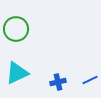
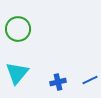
green circle: moved 2 px right
cyan triangle: rotated 25 degrees counterclockwise
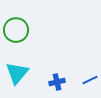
green circle: moved 2 px left, 1 px down
blue cross: moved 1 px left
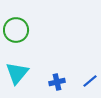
blue line: moved 1 px down; rotated 14 degrees counterclockwise
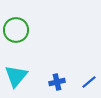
cyan triangle: moved 1 px left, 3 px down
blue line: moved 1 px left, 1 px down
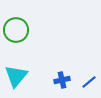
blue cross: moved 5 px right, 2 px up
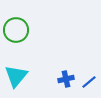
blue cross: moved 4 px right, 1 px up
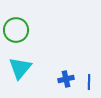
cyan triangle: moved 4 px right, 8 px up
blue line: rotated 49 degrees counterclockwise
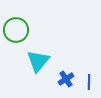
cyan triangle: moved 18 px right, 7 px up
blue cross: rotated 21 degrees counterclockwise
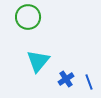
green circle: moved 12 px right, 13 px up
blue line: rotated 21 degrees counterclockwise
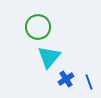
green circle: moved 10 px right, 10 px down
cyan triangle: moved 11 px right, 4 px up
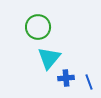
cyan triangle: moved 1 px down
blue cross: moved 1 px up; rotated 28 degrees clockwise
